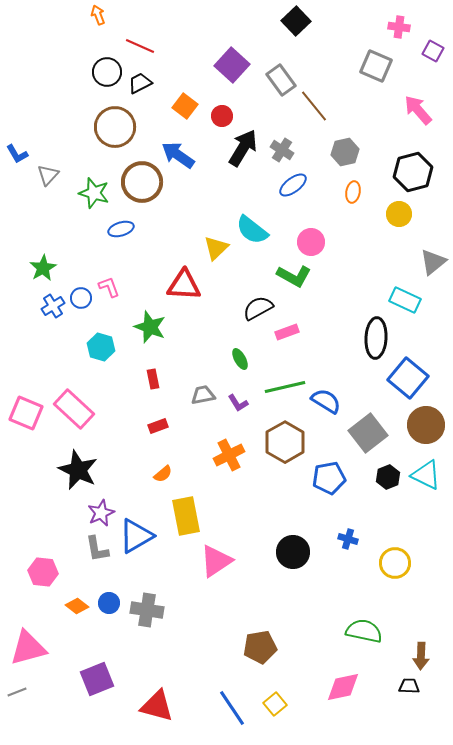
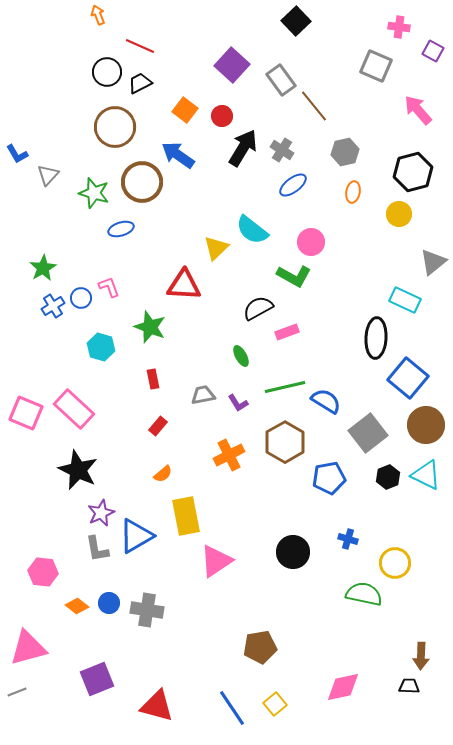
orange square at (185, 106): moved 4 px down
green ellipse at (240, 359): moved 1 px right, 3 px up
red rectangle at (158, 426): rotated 30 degrees counterclockwise
green semicircle at (364, 631): moved 37 px up
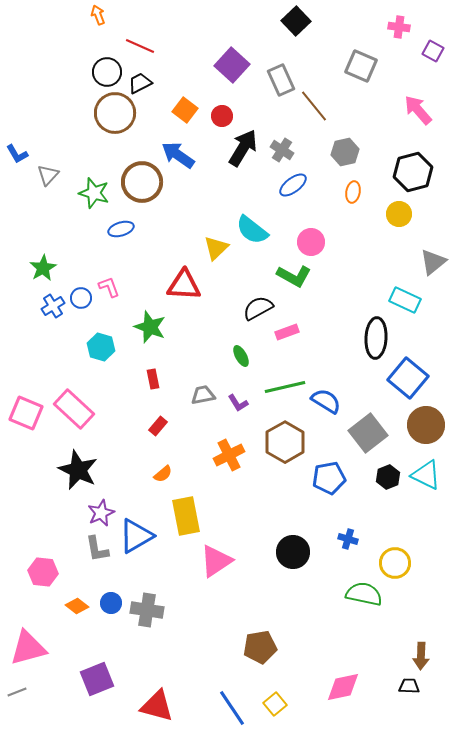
gray square at (376, 66): moved 15 px left
gray rectangle at (281, 80): rotated 12 degrees clockwise
brown circle at (115, 127): moved 14 px up
blue circle at (109, 603): moved 2 px right
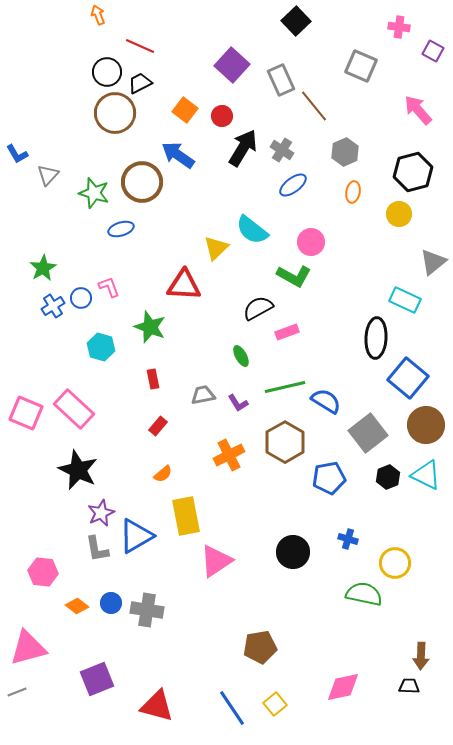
gray hexagon at (345, 152): rotated 12 degrees counterclockwise
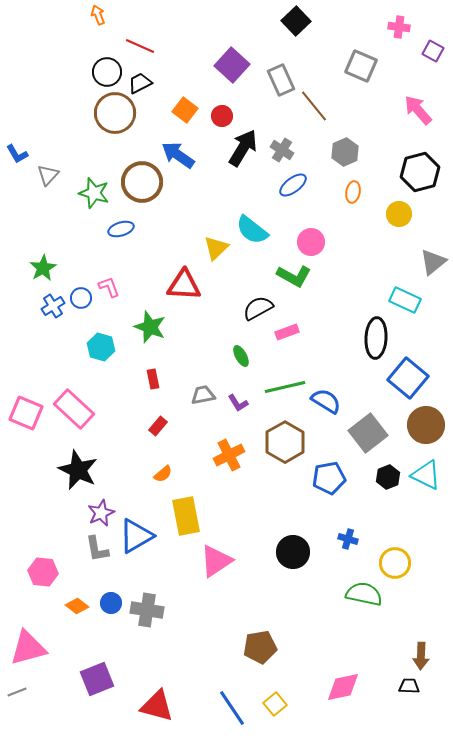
black hexagon at (413, 172): moved 7 px right
